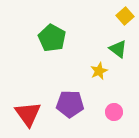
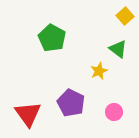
purple pentagon: moved 1 px right, 1 px up; rotated 24 degrees clockwise
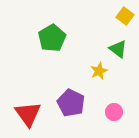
yellow square: rotated 12 degrees counterclockwise
green pentagon: rotated 12 degrees clockwise
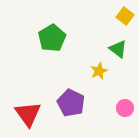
pink circle: moved 11 px right, 4 px up
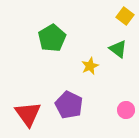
yellow star: moved 9 px left, 5 px up
purple pentagon: moved 2 px left, 2 px down
pink circle: moved 1 px right, 2 px down
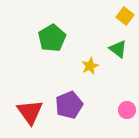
purple pentagon: rotated 24 degrees clockwise
pink circle: moved 1 px right
red triangle: moved 2 px right, 2 px up
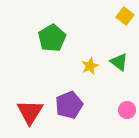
green triangle: moved 1 px right, 13 px down
red triangle: rotated 8 degrees clockwise
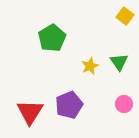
green triangle: rotated 18 degrees clockwise
pink circle: moved 3 px left, 6 px up
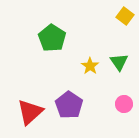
green pentagon: rotated 8 degrees counterclockwise
yellow star: rotated 12 degrees counterclockwise
purple pentagon: rotated 16 degrees counterclockwise
red triangle: rotated 16 degrees clockwise
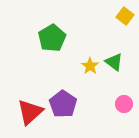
green pentagon: rotated 8 degrees clockwise
green triangle: moved 5 px left; rotated 18 degrees counterclockwise
purple pentagon: moved 6 px left, 1 px up
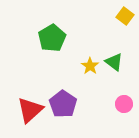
red triangle: moved 2 px up
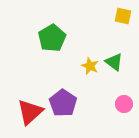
yellow square: moved 2 px left; rotated 24 degrees counterclockwise
yellow star: rotated 12 degrees counterclockwise
purple pentagon: moved 1 px up
red triangle: moved 2 px down
